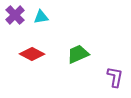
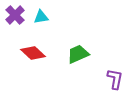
red diamond: moved 1 px right, 1 px up; rotated 15 degrees clockwise
purple L-shape: moved 2 px down
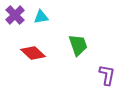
green trapezoid: moved 9 px up; rotated 95 degrees clockwise
purple L-shape: moved 8 px left, 4 px up
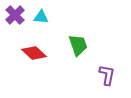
cyan triangle: rotated 14 degrees clockwise
red diamond: moved 1 px right
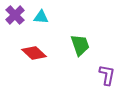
green trapezoid: moved 2 px right
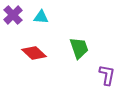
purple cross: moved 2 px left
green trapezoid: moved 1 px left, 3 px down
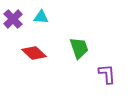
purple cross: moved 4 px down
purple L-shape: moved 1 px up; rotated 15 degrees counterclockwise
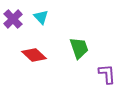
cyan triangle: rotated 42 degrees clockwise
red diamond: moved 2 px down
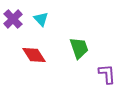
cyan triangle: moved 2 px down
red diamond: rotated 15 degrees clockwise
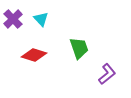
red diamond: rotated 40 degrees counterclockwise
purple L-shape: rotated 55 degrees clockwise
